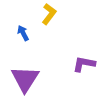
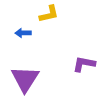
yellow L-shape: rotated 40 degrees clockwise
blue arrow: rotated 63 degrees counterclockwise
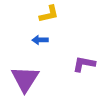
blue arrow: moved 17 px right, 7 px down
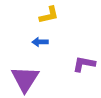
yellow L-shape: moved 1 px down
blue arrow: moved 2 px down
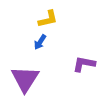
yellow L-shape: moved 1 px left, 4 px down
blue arrow: rotated 56 degrees counterclockwise
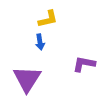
blue arrow: rotated 42 degrees counterclockwise
purple triangle: moved 2 px right
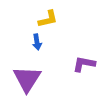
blue arrow: moved 3 px left
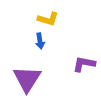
yellow L-shape: rotated 30 degrees clockwise
blue arrow: moved 3 px right, 1 px up
